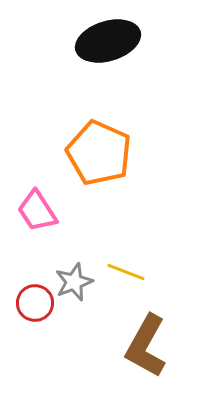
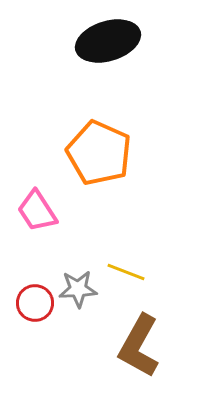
gray star: moved 4 px right, 7 px down; rotated 18 degrees clockwise
brown L-shape: moved 7 px left
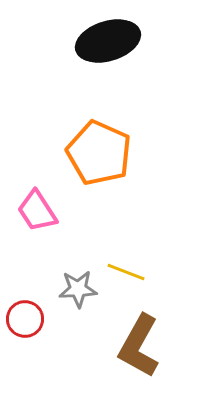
red circle: moved 10 px left, 16 px down
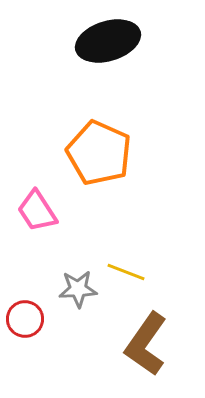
brown L-shape: moved 7 px right, 2 px up; rotated 6 degrees clockwise
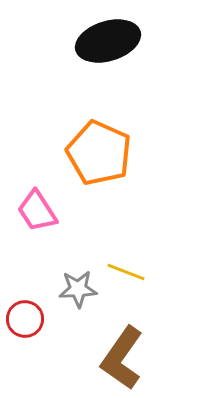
brown L-shape: moved 24 px left, 14 px down
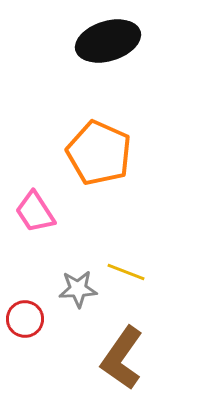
pink trapezoid: moved 2 px left, 1 px down
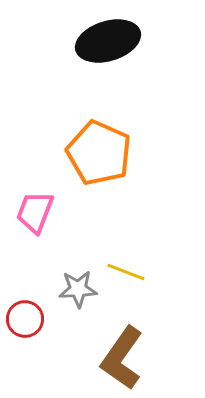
pink trapezoid: rotated 54 degrees clockwise
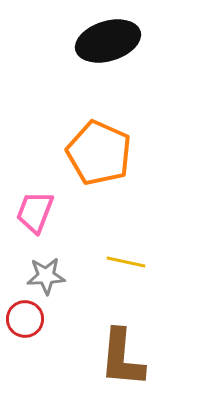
yellow line: moved 10 px up; rotated 9 degrees counterclockwise
gray star: moved 32 px left, 13 px up
brown L-shape: rotated 30 degrees counterclockwise
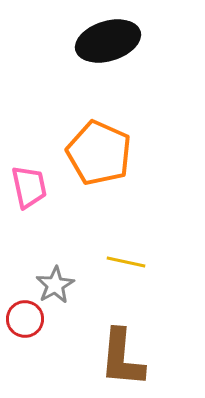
pink trapezoid: moved 6 px left, 25 px up; rotated 147 degrees clockwise
gray star: moved 9 px right, 9 px down; rotated 27 degrees counterclockwise
